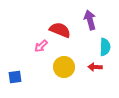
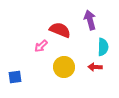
cyan semicircle: moved 2 px left
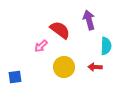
purple arrow: moved 1 px left
red semicircle: rotated 15 degrees clockwise
cyan semicircle: moved 3 px right, 1 px up
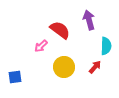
red arrow: rotated 128 degrees clockwise
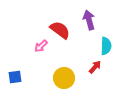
yellow circle: moved 11 px down
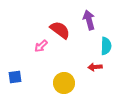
red arrow: rotated 136 degrees counterclockwise
yellow circle: moved 5 px down
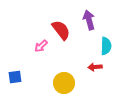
red semicircle: moved 1 px right; rotated 15 degrees clockwise
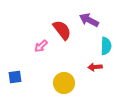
purple arrow: rotated 48 degrees counterclockwise
red semicircle: moved 1 px right
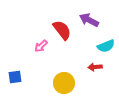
cyan semicircle: rotated 66 degrees clockwise
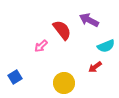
red arrow: rotated 32 degrees counterclockwise
blue square: rotated 24 degrees counterclockwise
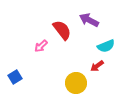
red arrow: moved 2 px right, 1 px up
yellow circle: moved 12 px right
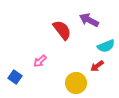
pink arrow: moved 1 px left, 15 px down
blue square: rotated 24 degrees counterclockwise
